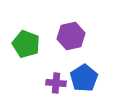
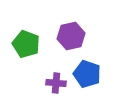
blue pentagon: moved 3 px right, 4 px up; rotated 20 degrees counterclockwise
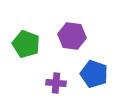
purple hexagon: moved 1 px right; rotated 20 degrees clockwise
blue pentagon: moved 7 px right
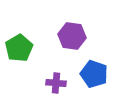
green pentagon: moved 7 px left, 4 px down; rotated 20 degrees clockwise
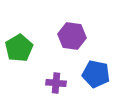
blue pentagon: moved 2 px right; rotated 8 degrees counterclockwise
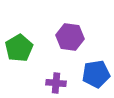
purple hexagon: moved 2 px left, 1 px down
blue pentagon: rotated 20 degrees counterclockwise
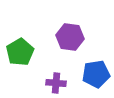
green pentagon: moved 1 px right, 4 px down
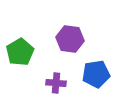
purple hexagon: moved 2 px down
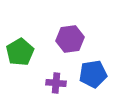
purple hexagon: rotated 16 degrees counterclockwise
blue pentagon: moved 3 px left
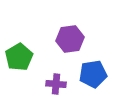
green pentagon: moved 1 px left, 5 px down
purple cross: moved 1 px down
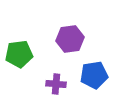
green pentagon: moved 3 px up; rotated 24 degrees clockwise
blue pentagon: moved 1 px right, 1 px down
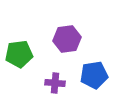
purple hexagon: moved 3 px left
purple cross: moved 1 px left, 1 px up
